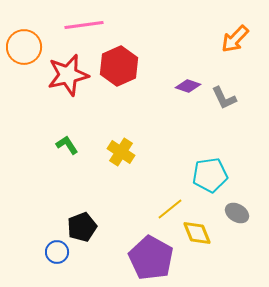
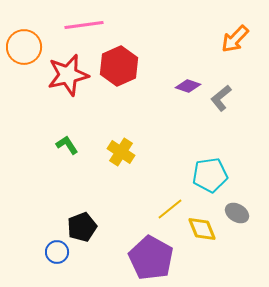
gray L-shape: moved 3 px left; rotated 76 degrees clockwise
yellow diamond: moved 5 px right, 4 px up
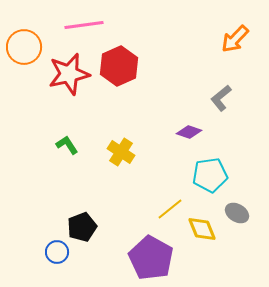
red star: moved 1 px right, 1 px up
purple diamond: moved 1 px right, 46 px down
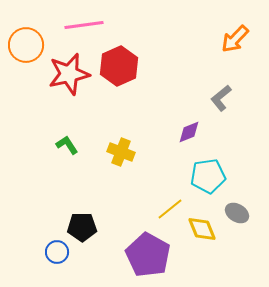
orange circle: moved 2 px right, 2 px up
purple diamond: rotated 40 degrees counterclockwise
yellow cross: rotated 12 degrees counterclockwise
cyan pentagon: moved 2 px left, 1 px down
black pentagon: rotated 20 degrees clockwise
purple pentagon: moved 3 px left, 3 px up
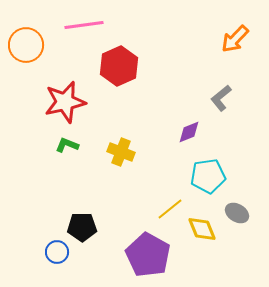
red star: moved 4 px left, 28 px down
green L-shape: rotated 35 degrees counterclockwise
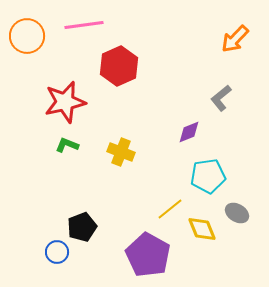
orange circle: moved 1 px right, 9 px up
black pentagon: rotated 20 degrees counterclockwise
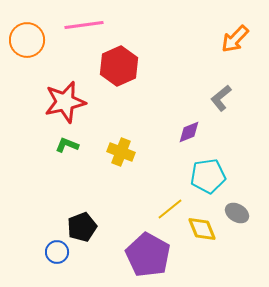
orange circle: moved 4 px down
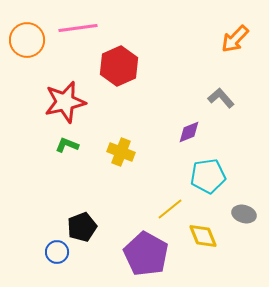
pink line: moved 6 px left, 3 px down
gray L-shape: rotated 88 degrees clockwise
gray ellipse: moved 7 px right, 1 px down; rotated 15 degrees counterclockwise
yellow diamond: moved 1 px right, 7 px down
purple pentagon: moved 2 px left, 1 px up
